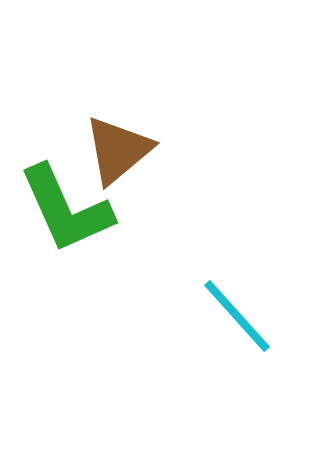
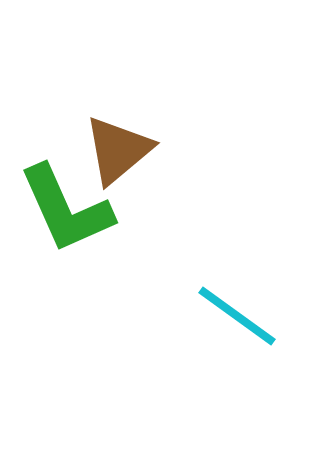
cyan line: rotated 12 degrees counterclockwise
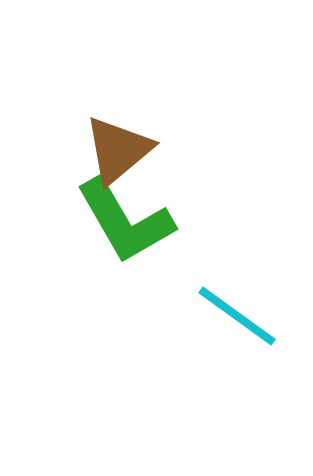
green L-shape: moved 59 px right, 12 px down; rotated 6 degrees counterclockwise
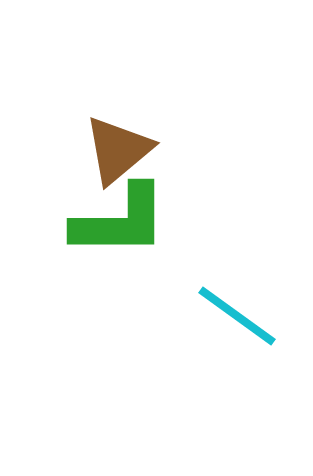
green L-shape: moved 5 px left; rotated 60 degrees counterclockwise
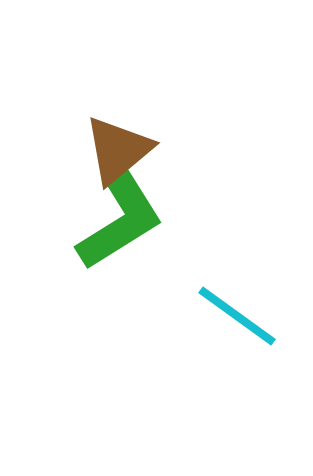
green L-shape: rotated 32 degrees counterclockwise
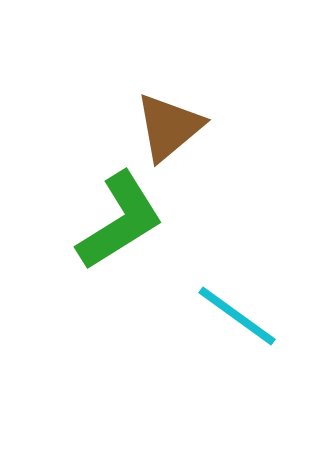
brown triangle: moved 51 px right, 23 px up
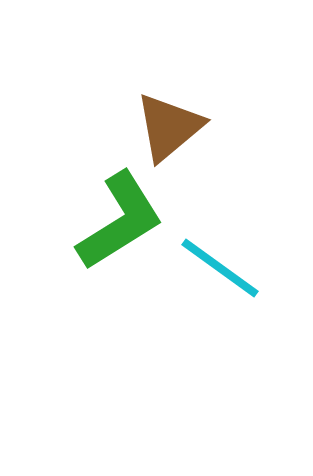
cyan line: moved 17 px left, 48 px up
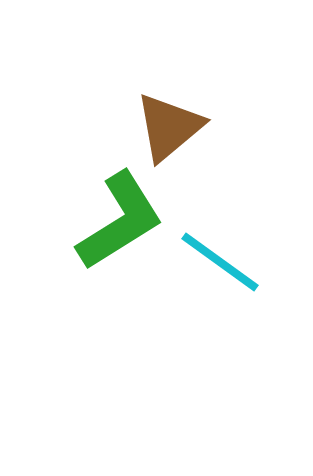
cyan line: moved 6 px up
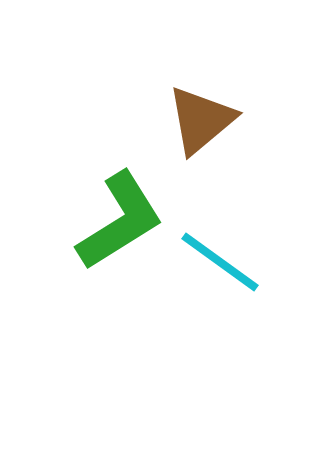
brown triangle: moved 32 px right, 7 px up
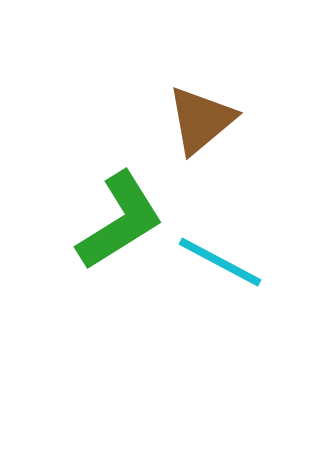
cyan line: rotated 8 degrees counterclockwise
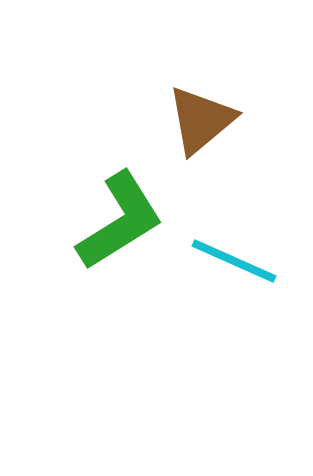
cyan line: moved 14 px right, 1 px up; rotated 4 degrees counterclockwise
